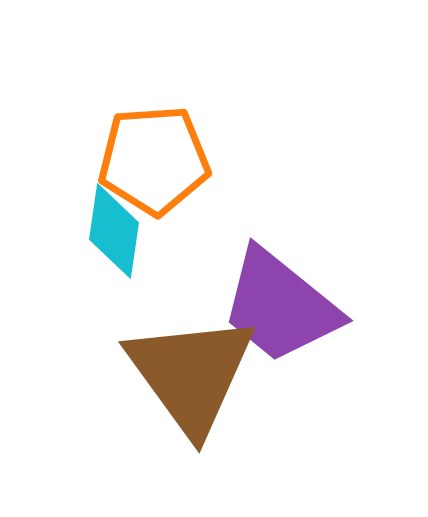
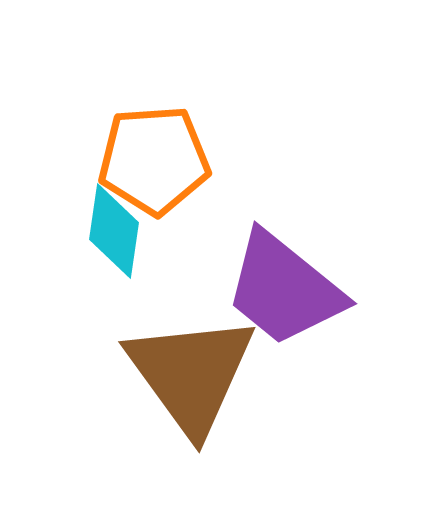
purple trapezoid: moved 4 px right, 17 px up
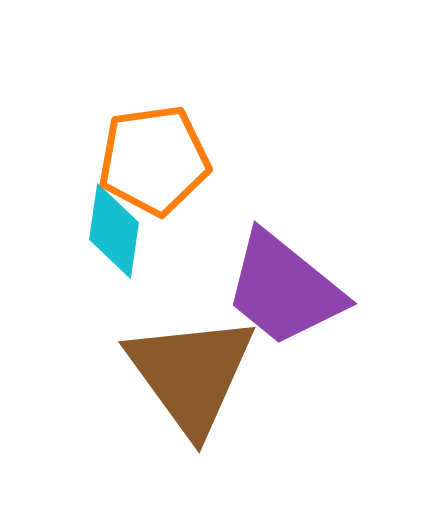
orange pentagon: rotated 4 degrees counterclockwise
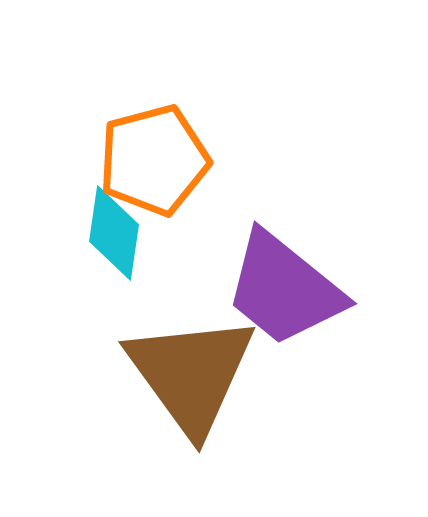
orange pentagon: rotated 7 degrees counterclockwise
cyan diamond: moved 2 px down
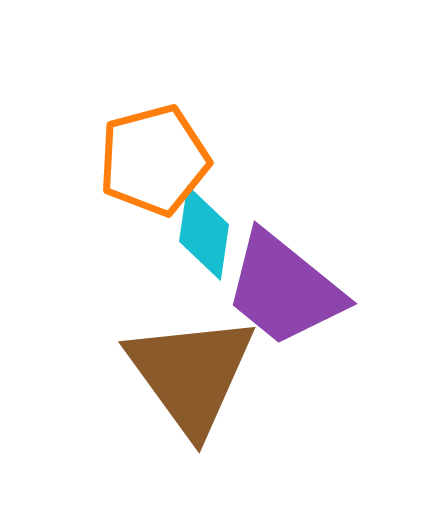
cyan diamond: moved 90 px right
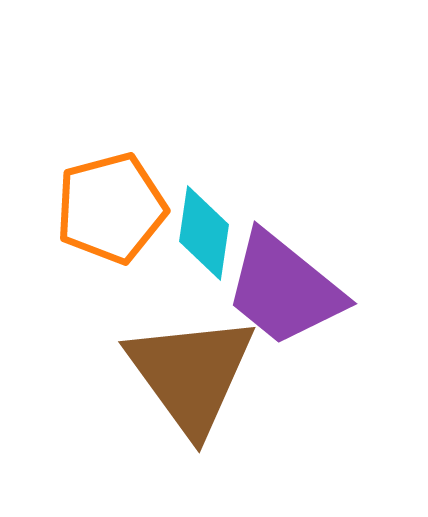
orange pentagon: moved 43 px left, 48 px down
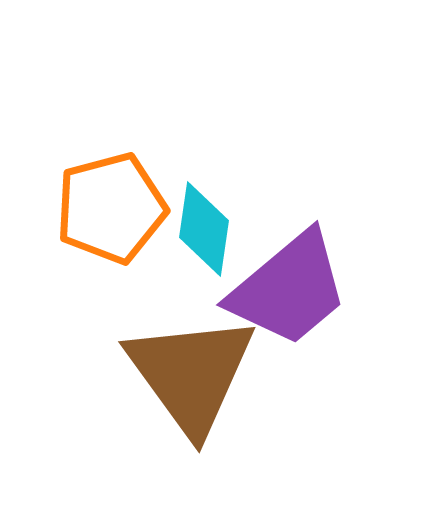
cyan diamond: moved 4 px up
purple trapezoid: moved 5 px right; rotated 79 degrees counterclockwise
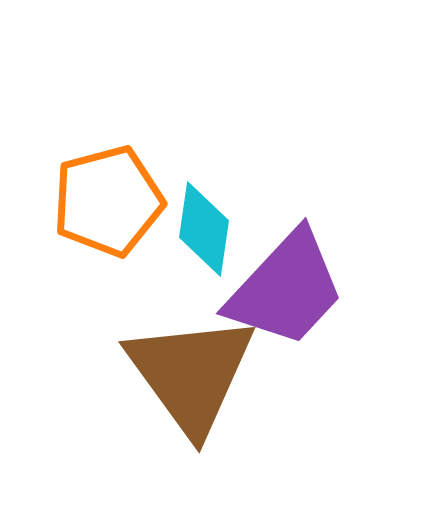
orange pentagon: moved 3 px left, 7 px up
purple trapezoid: moved 3 px left; rotated 7 degrees counterclockwise
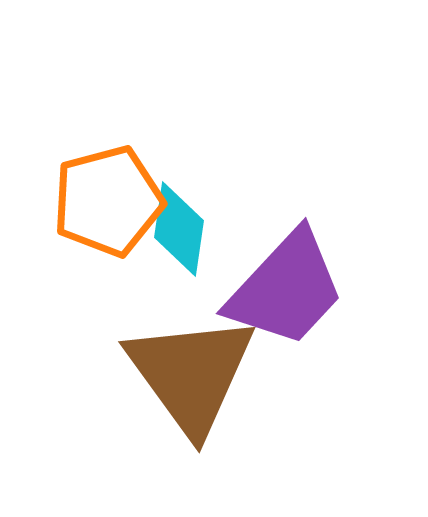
cyan diamond: moved 25 px left
